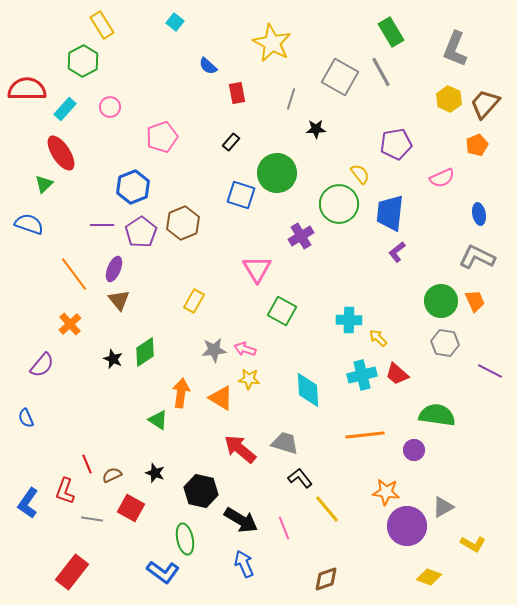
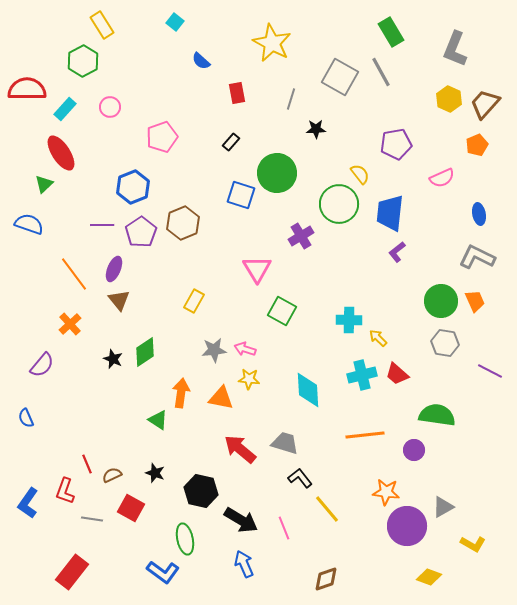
blue semicircle at (208, 66): moved 7 px left, 5 px up
orange triangle at (221, 398): rotated 20 degrees counterclockwise
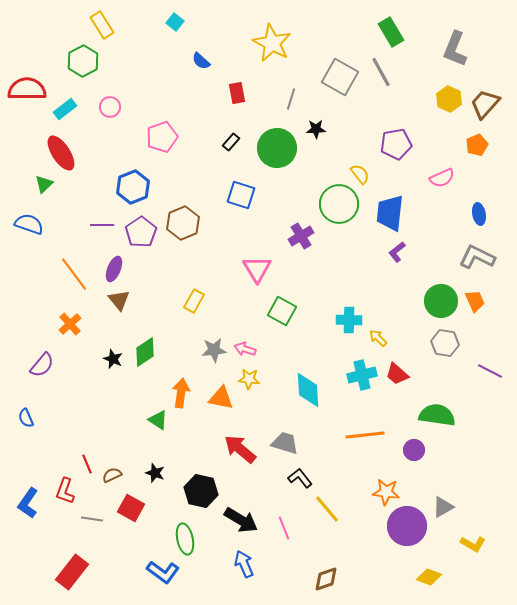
cyan rectangle at (65, 109): rotated 10 degrees clockwise
green circle at (277, 173): moved 25 px up
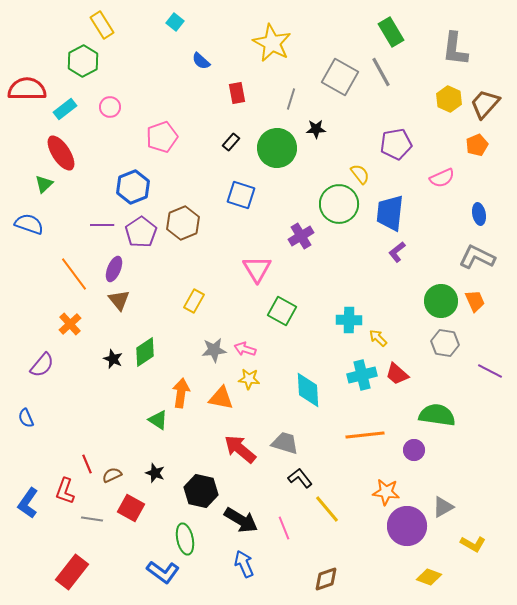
gray L-shape at (455, 49): rotated 15 degrees counterclockwise
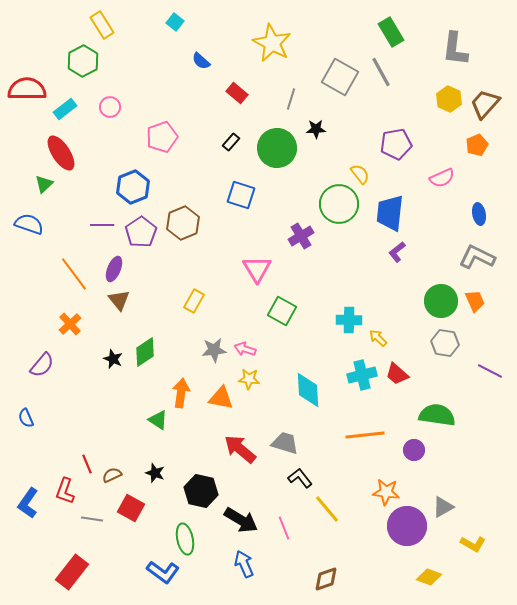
red rectangle at (237, 93): rotated 40 degrees counterclockwise
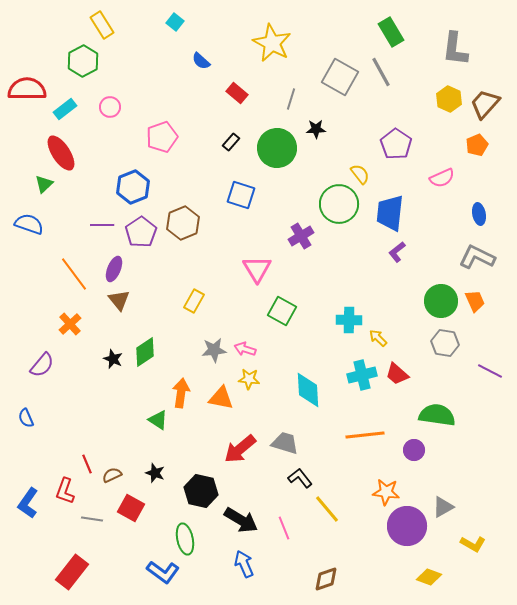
purple pentagon at (396, 144): rotated 28 degrees counterclockwise
red arrow at (240, 449): rotated 80 degrees counterclockwise
